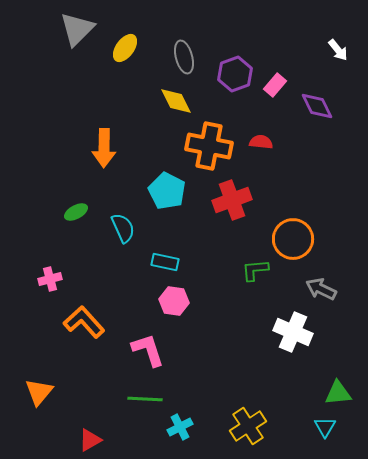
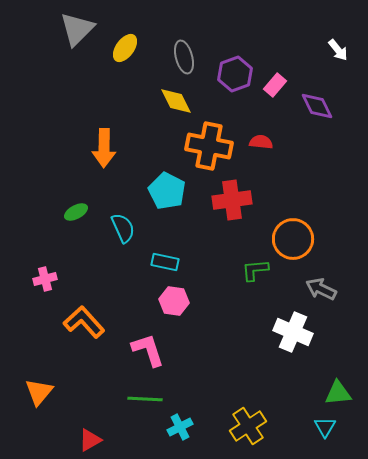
red cross: rotated 12 degrees clockwise
pink cross: moved 5 px left
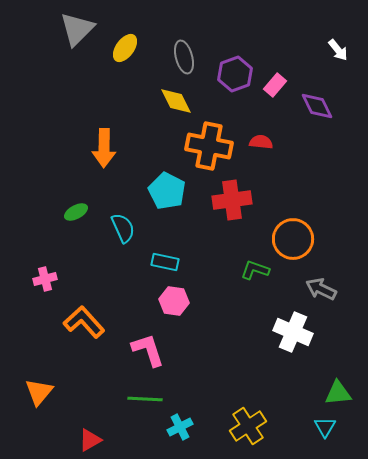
green L-shape: rotated 24 degrees clockwise
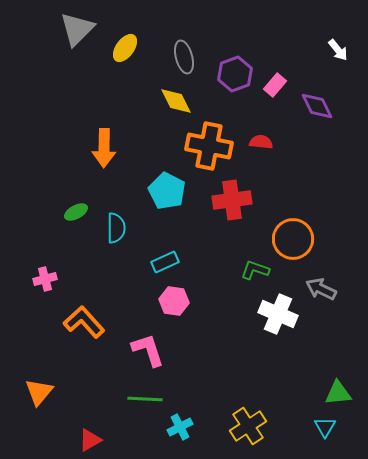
cyan semicircle: moved 7 px left; rotated 24 degrees clockwise
cyan rectangle: rotated 36 degrees counterclockwise
white cross: moved 15 px left, 18 px up
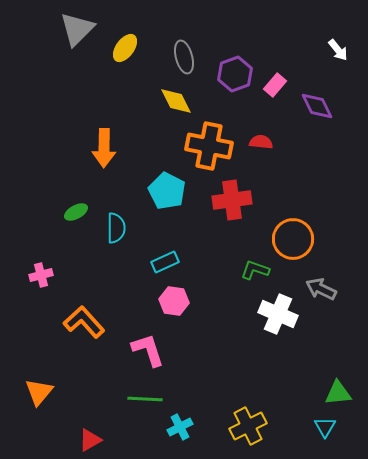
pink cross: moved 4 px left, 4 px up
yellow cross: rotated 6 degrees clockwise
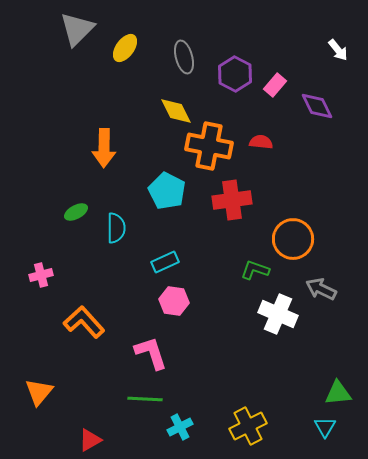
purple hexagon: rotated 12 degrees counterclockwise
yellow diamond: moved 10 px down
pink L-shape: moved 3 px right, 3 px down
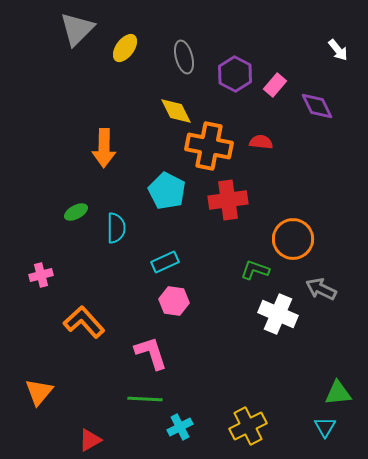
red cross: moved 4 px left
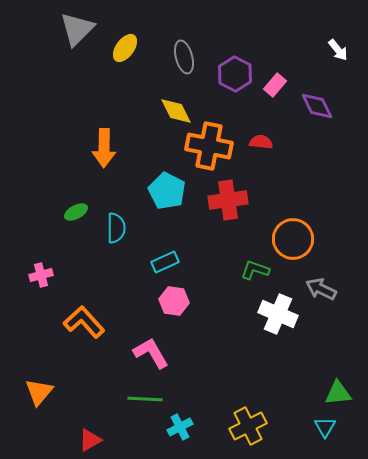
pink L-shape: rotated 12 degrees counterclockwise
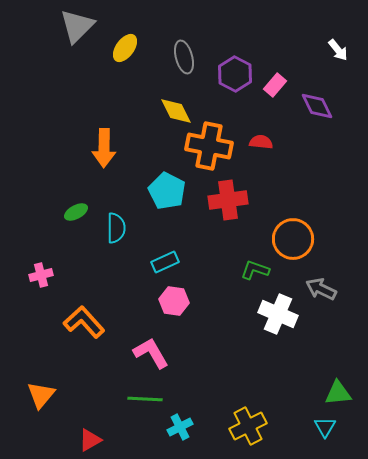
gray triangle: moved 3 px up
orange triangle: moved 2 px right, 3 px down
